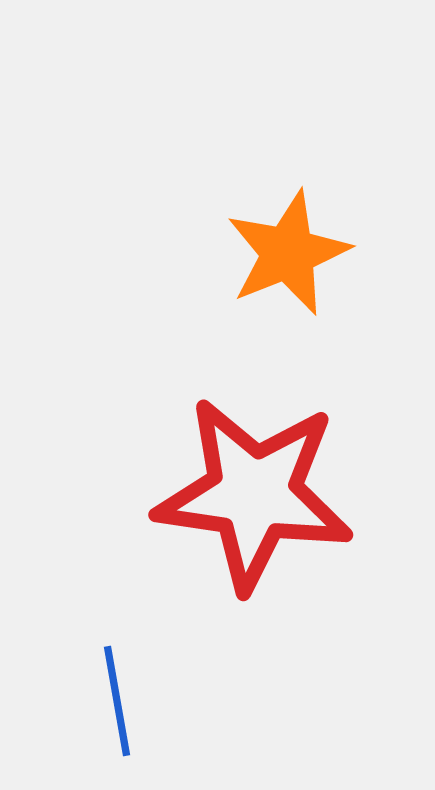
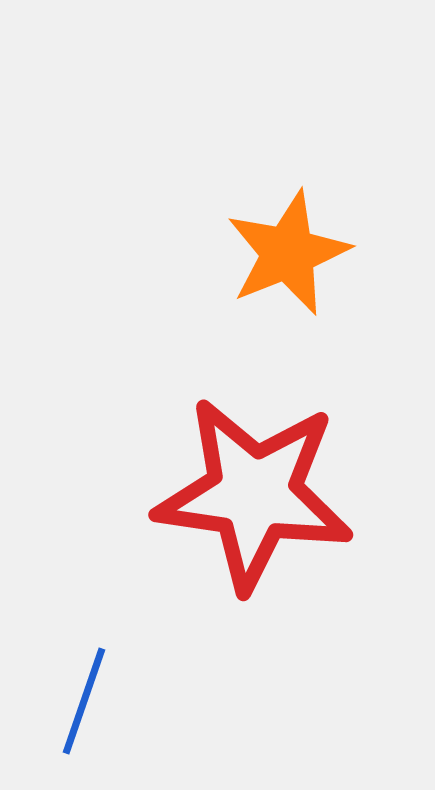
blue line: moved 33 px left; rotated 29 degrees clockwise
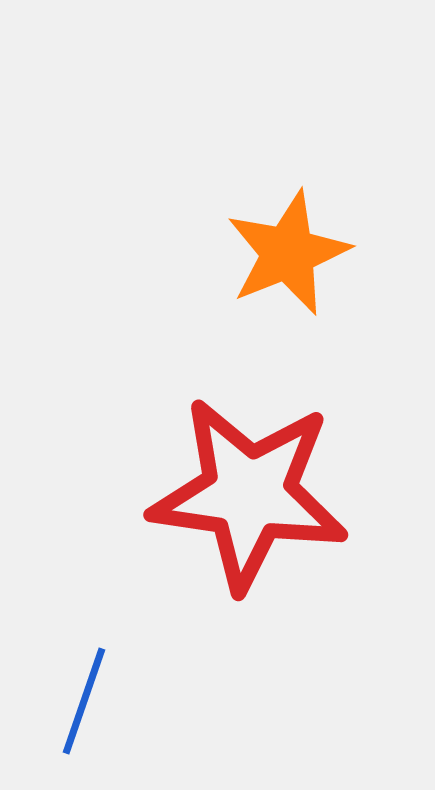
red star: moved 5 px left
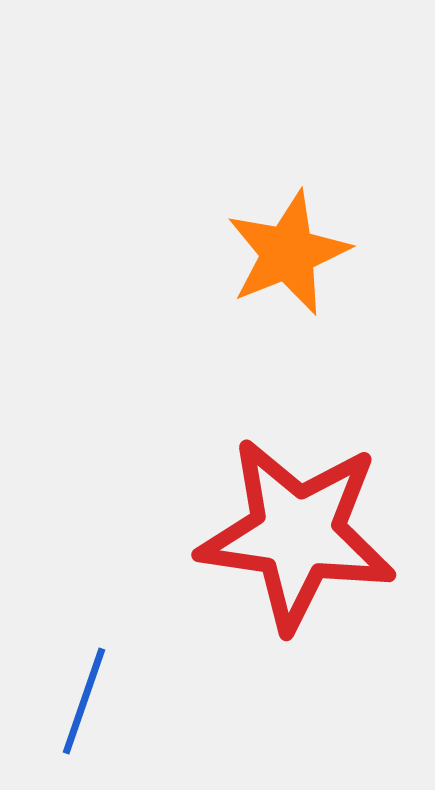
red star: moved 48 px right, 40 px down
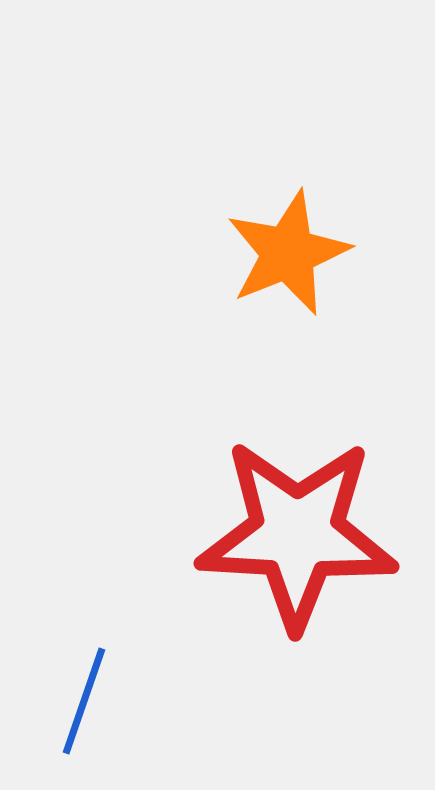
red star: rotated 5 degrees counterclockwise
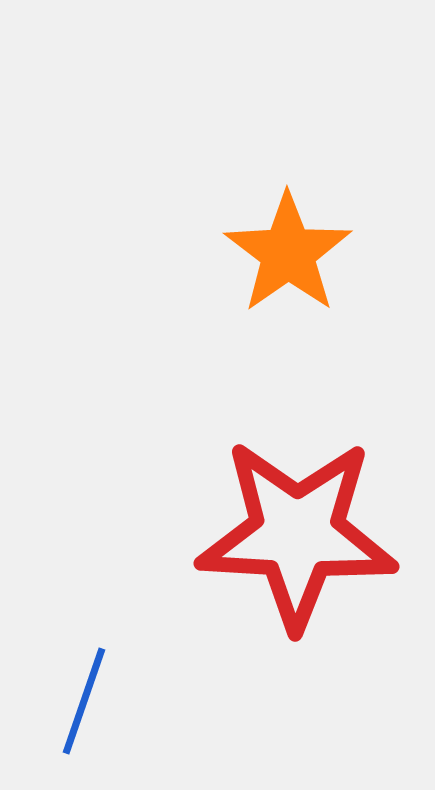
orange star: rotated 13 degrees counterclockwise
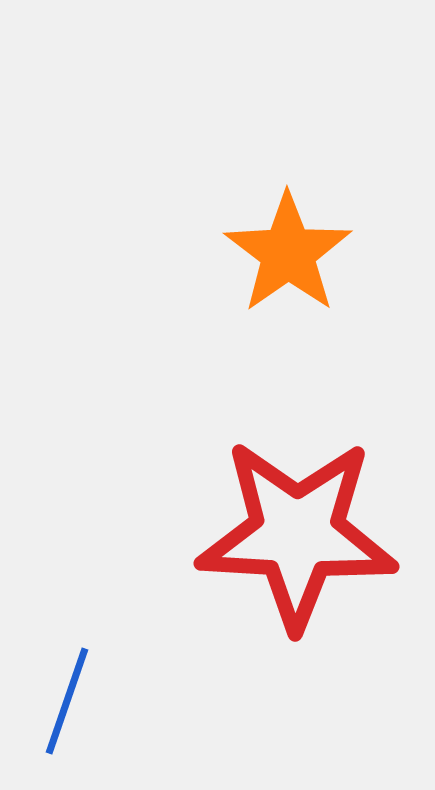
blue line: moved 17 px left
